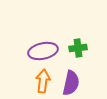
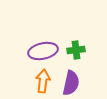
green cross: moved 2 px left, 2 px down
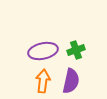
green cross: rotated 12 degrees counterclockwise
purple semicircle: moved 2 px up
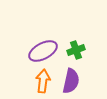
purple ellipse: rotated 16 degrees counterclockwise
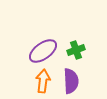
purple ellipse: rotated 8 degrees counterclockwise
purple semicircle: rotated 15 degrees counterclockwise
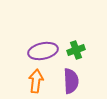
purple ellipse: rotated 24 degrees clockwise
orange arrow: moved 7 px left
